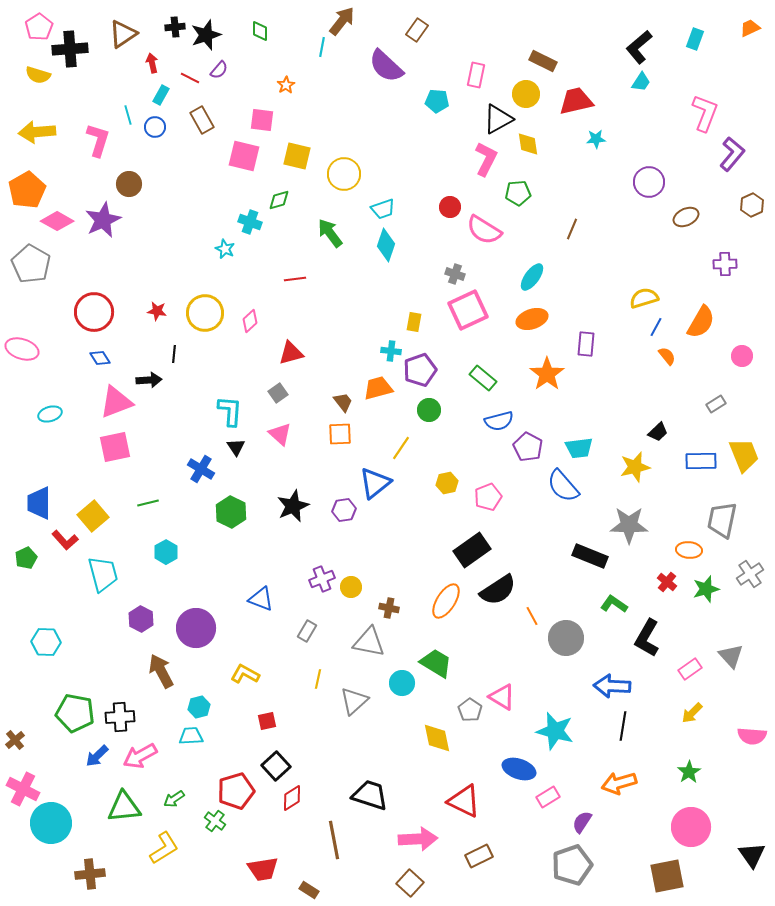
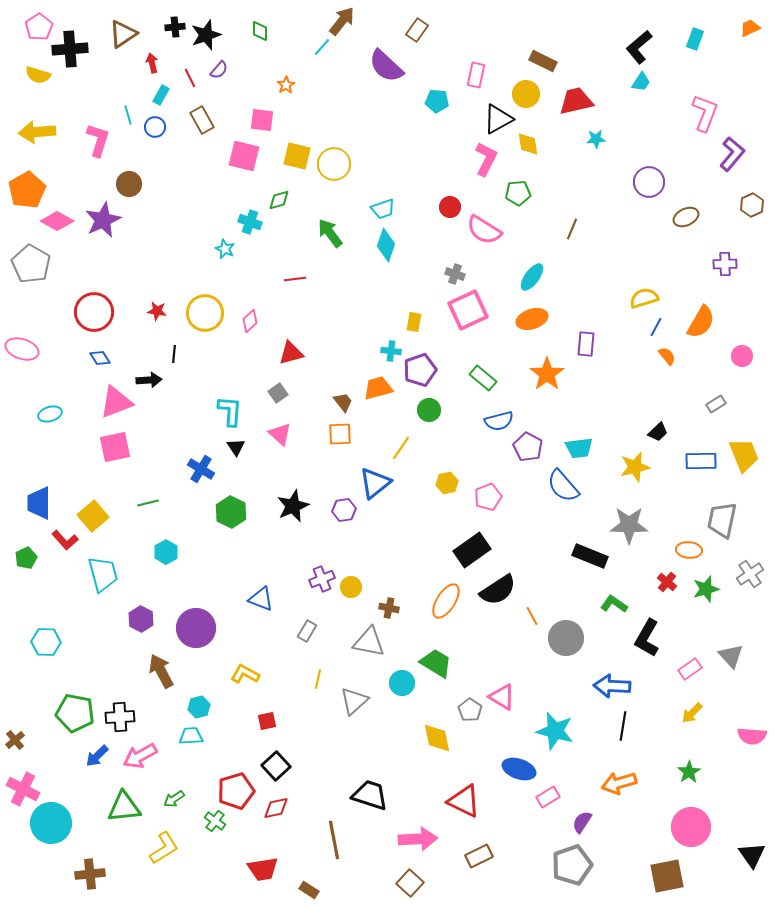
cyan line at (322, 47): rotated 30 degrees clockwise
red line at (190, 78): rotated 36 degrees clockwise
yellow circle at (344, 174): moved 10 px left, 10 px up
red diamond at (292, 798): moved 16 px left, 10 px down; rotated 20 degrees clockwise
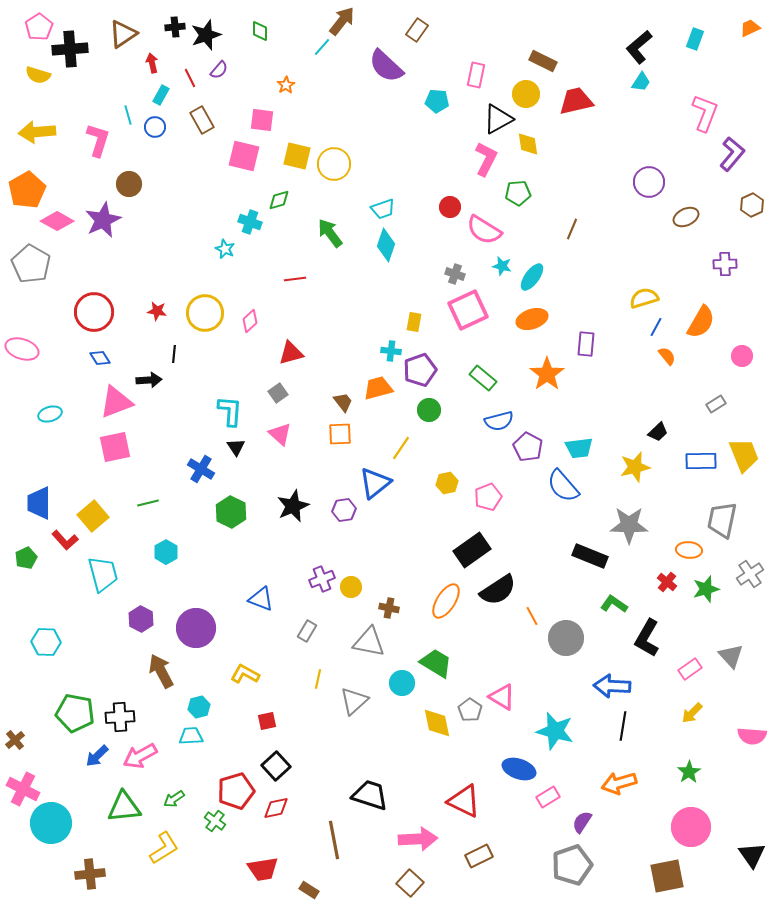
cyan star at (596, 139): moved 94 px left, 127 px down; rotated 18 degrees clockwise
yellow diamond at (437, 738): moved 15 px up
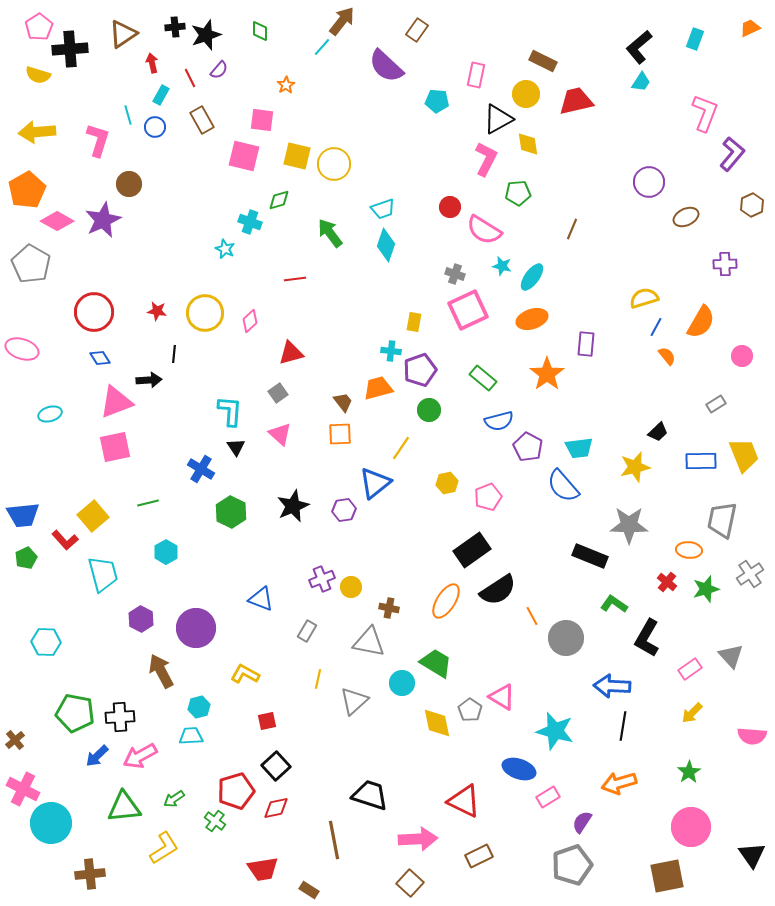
blue trapezoid at (39, 503): moved 16 px left, 12 px down; rotated 96 degrees counterclockwise
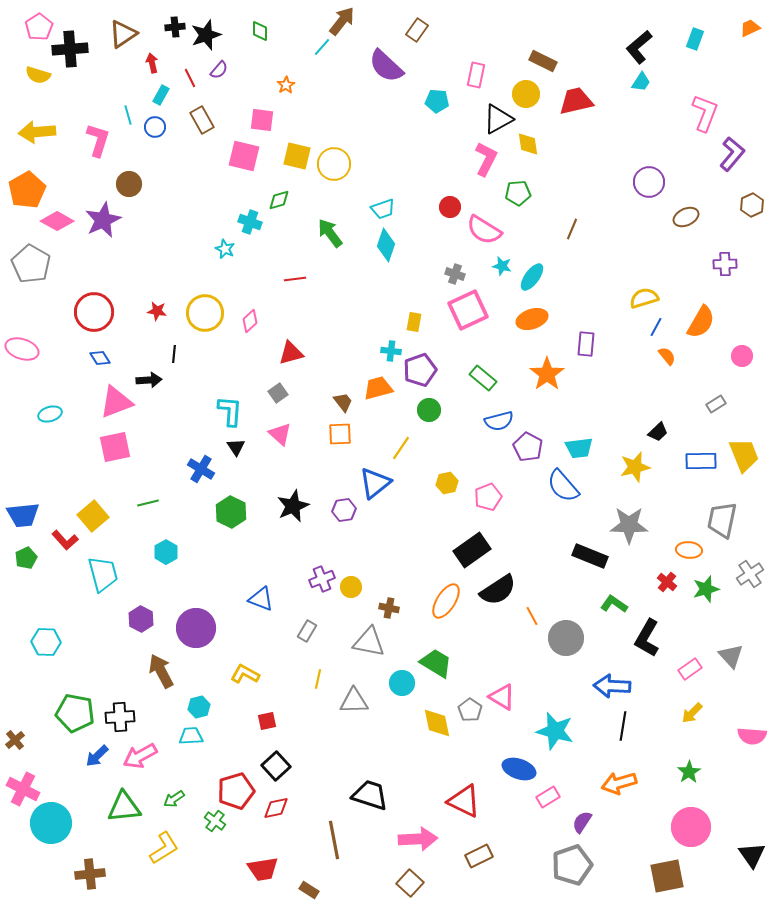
gray triangle at (354, 701): rotated 40 degrees clockwise
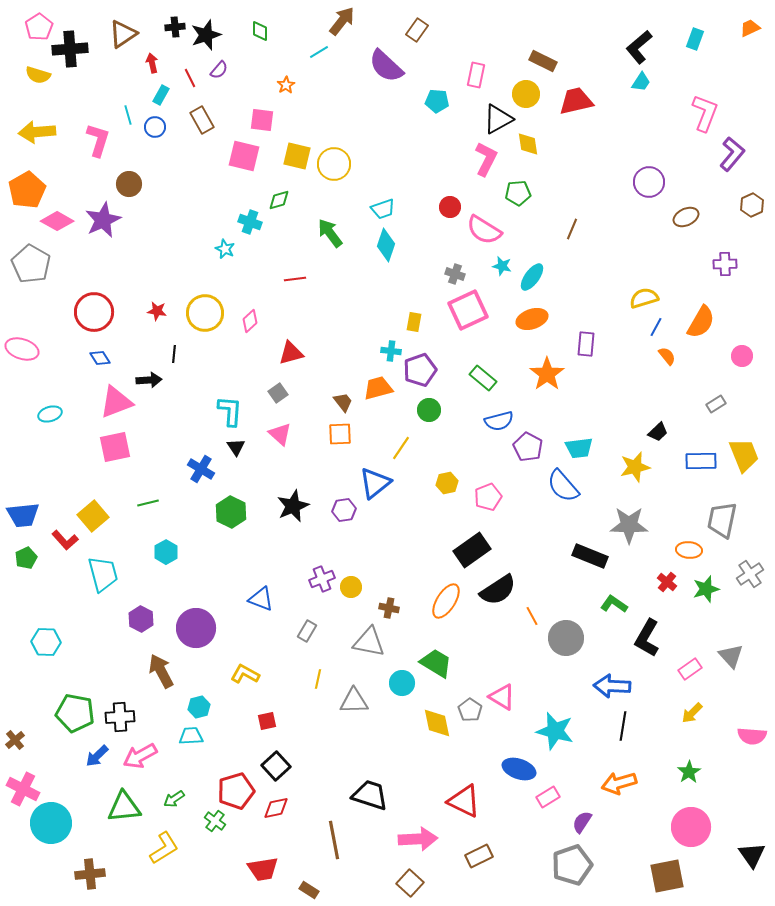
cyan line at (322, 47): moved 3 px left, 5 px down; rotated 18 degrees clockwise
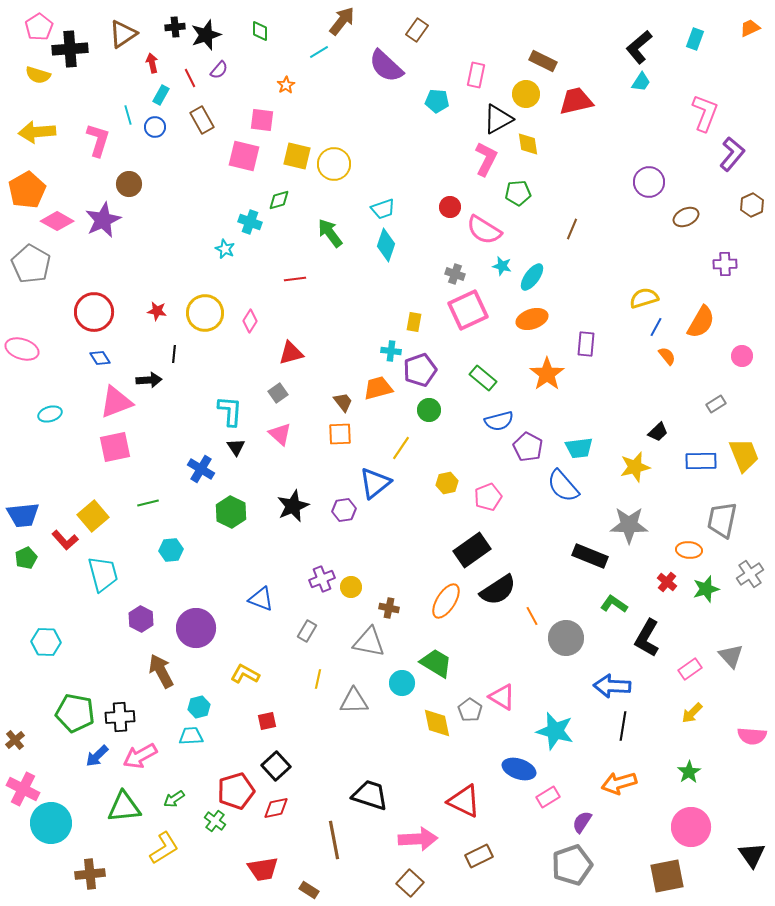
pink diamond at (250, 321): rotated 15 degrees counterclockwise
cyan hexagon at (166, 552): moved 5 px right, 2 px up; rotated 25 degrees clockwise
